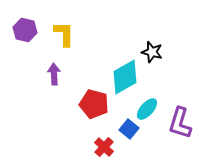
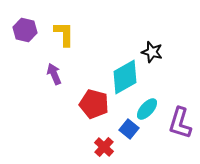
purple arrow: rotated 20 degrees counterclockwise
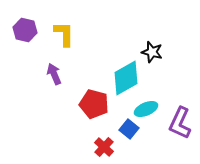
cyan diamond: moved 1 px right, 1 px down
cyan ellipse: moved 1 px left; rotated 25 degrees clockwise
purple L-shape: rotated 8 degrees clockwise
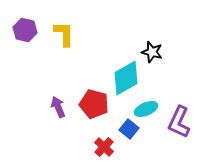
purple arrow: moved 4 px right, 33 px down
purple L-shape: moved 1 px left, 1 px up
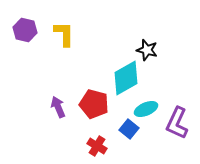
black star: moved 5 px left, 2 px up
purple L-shape: moved 2 px left, 1 px down
red cross: moved 7 px left, 1 px up; rotated 12 degrees counterclockwise
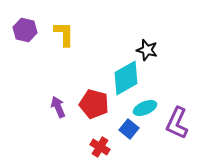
cyan ellipse: moved 1 px left, 1 px up
red cross: moved 3 px right, 1 px down
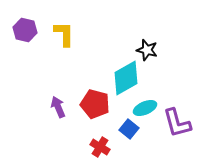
red pentagon: moved 1 px right
purple L-shape: rotated 40 degrees counterclockwise
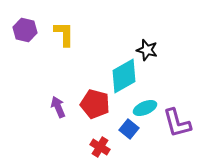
cyan diamond: moved 2 px left, 2 px up
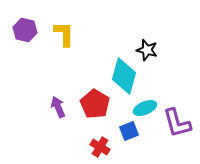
cyan diamond: rotated 45 degrees counterclockwise
red pentagon: rotated 16 degrees clockwise
blue square: moved 2 px down; rotated 30 degrees clockwise
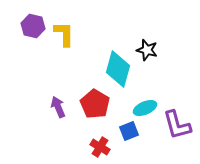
purple hexagon: moved 8 px right, 4 px up
cyan diamond: moved 6 px left, 7 px up
purple L-shape: moved 2 px down
